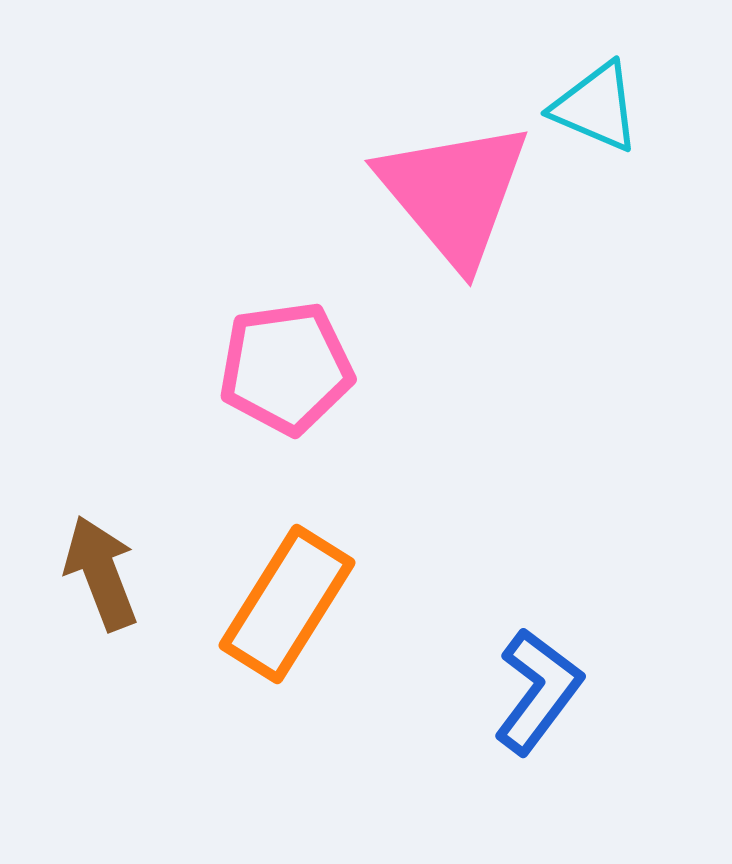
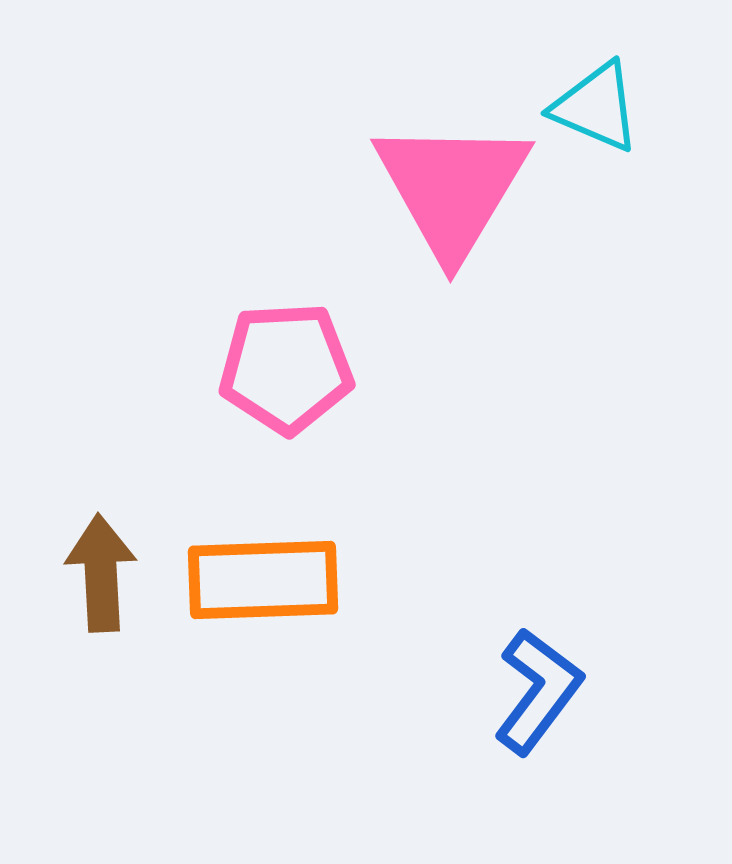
pink triangle: moved 2 px left, 5 px up; rotated 11 degrees clockwise
pink pentagon: rotated 5 degrees clockwise
brown arrow: rotated 18 degrees clockwise
orange rectangle: moved 24 px left, 24 px up; rotated 56 degrees clockwise
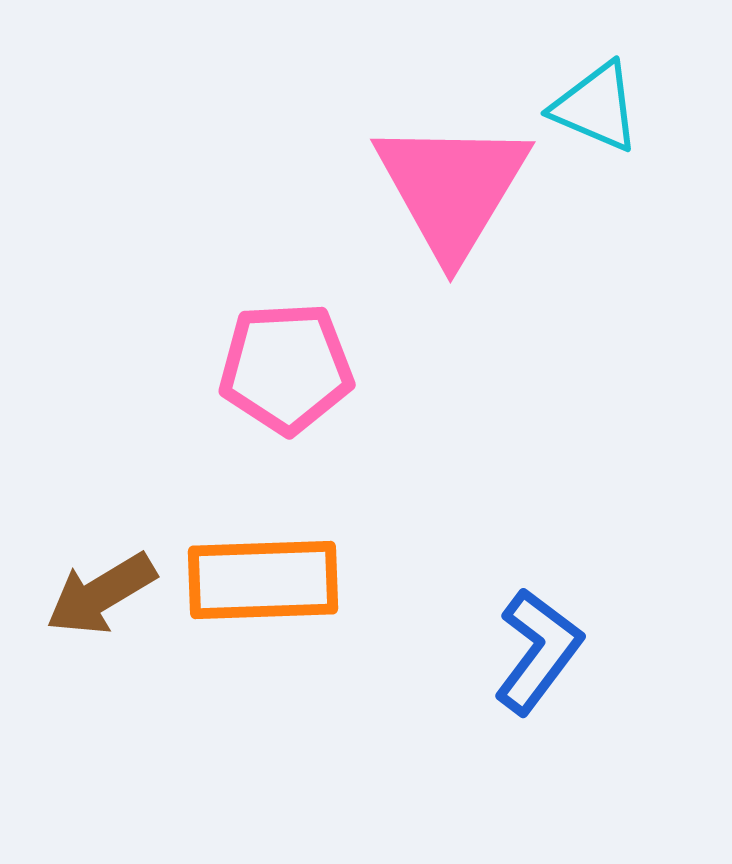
brown arrow: moved 21 px down; rotated 118 degrees counterclockwise
blue L-shape: moved 40 px up
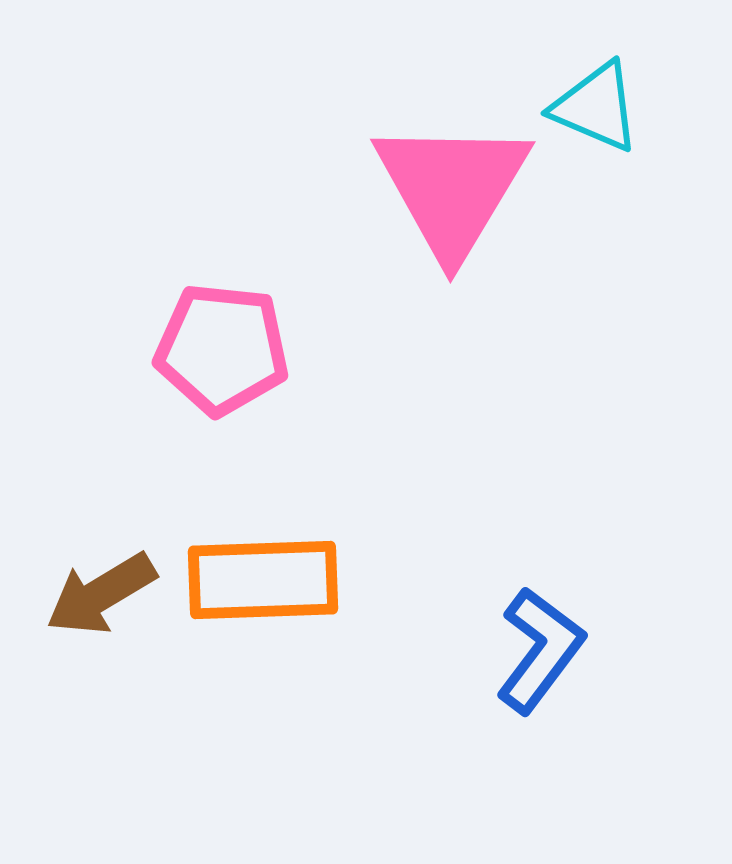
pink pentagon: moved 64 px left, 19 px up; rotated 9 degrees clockwise
blue L-shape: moved 2 px right, 1 px up
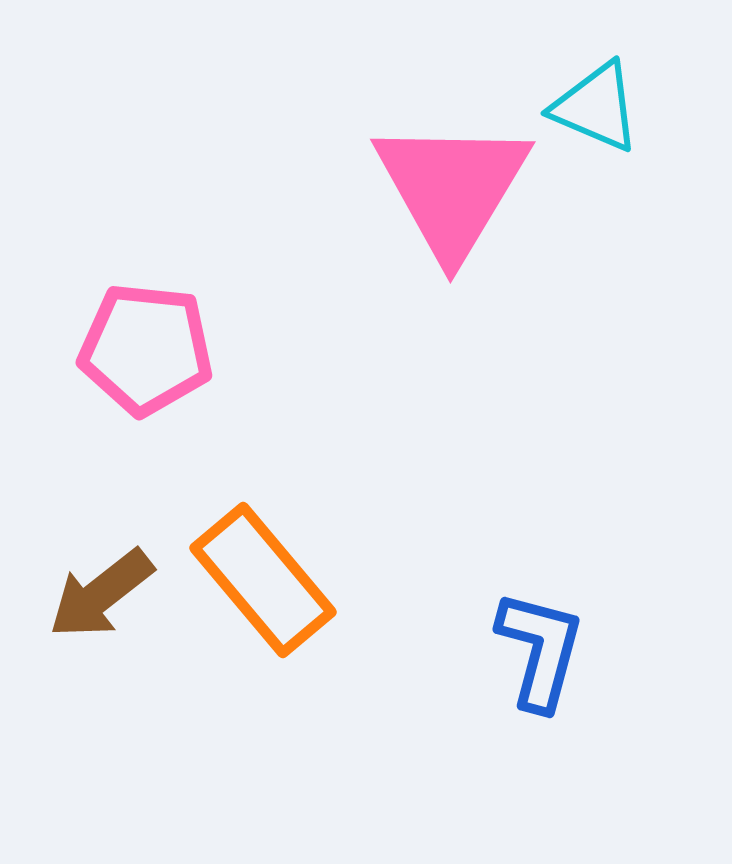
pink pentagon: moved 76 px left
orange rectangle: rotated 52 degrees clockwise
brown arrow: rotated 7 degrees counterclockwise
blue L-shape: rotated 22 degrees counterclockwise
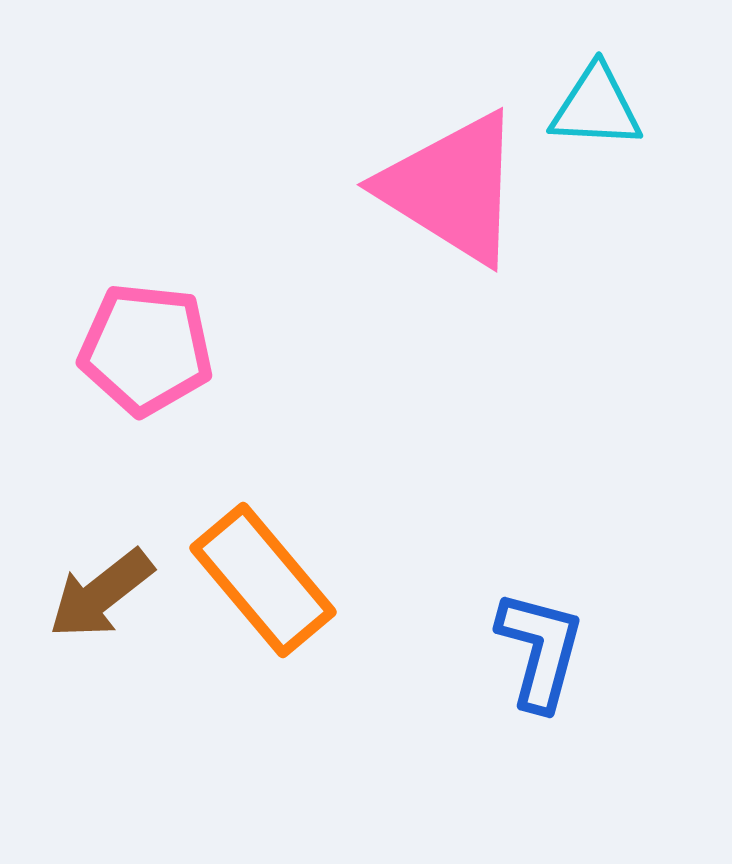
cyan triangle: rotated 20 degrees counterclockwise
pink triangle: rotated 29 degrees counterclockwise
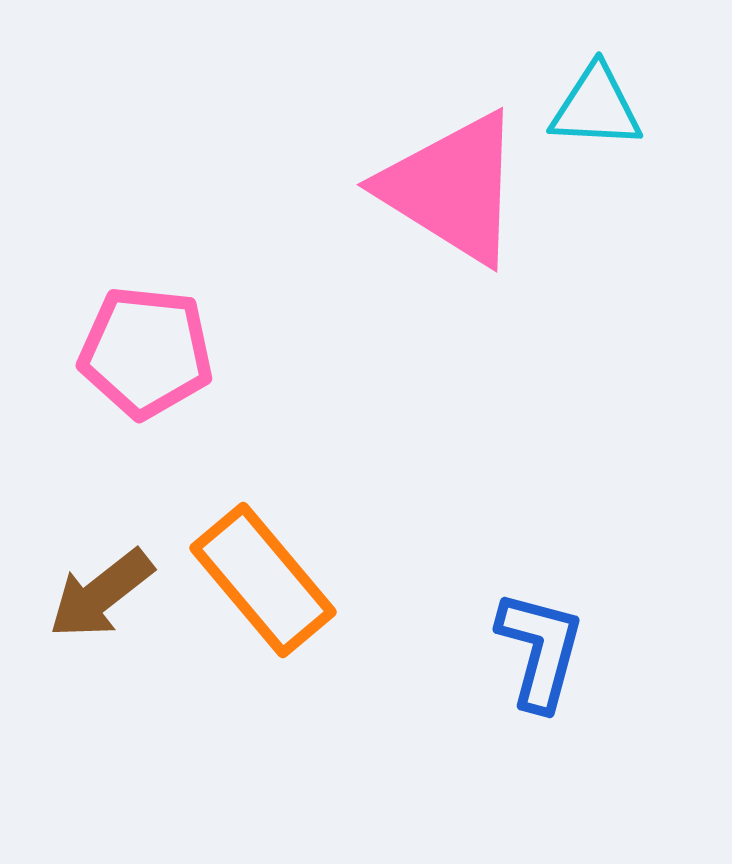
pink pentagon: moved 3 px down
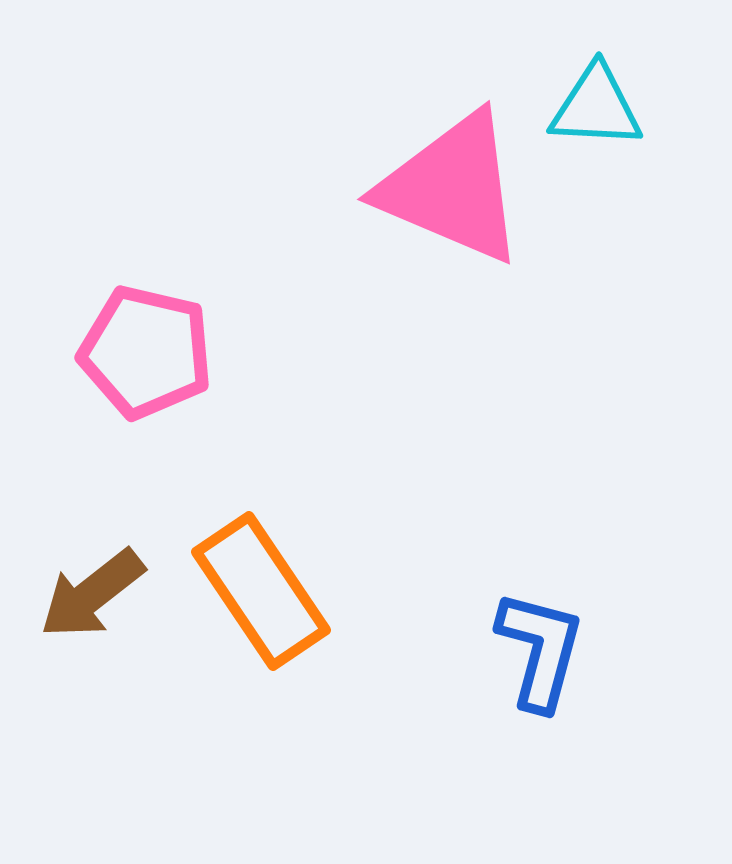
pink triangle: rotated 9 degrees counterclockwise
pink pentagon: rotated 7 degrees clockwise
orange rectangle: moved 2 px left, 11 px down; rotated 6 degrees clockwise
brown arrow: moved 9 px left
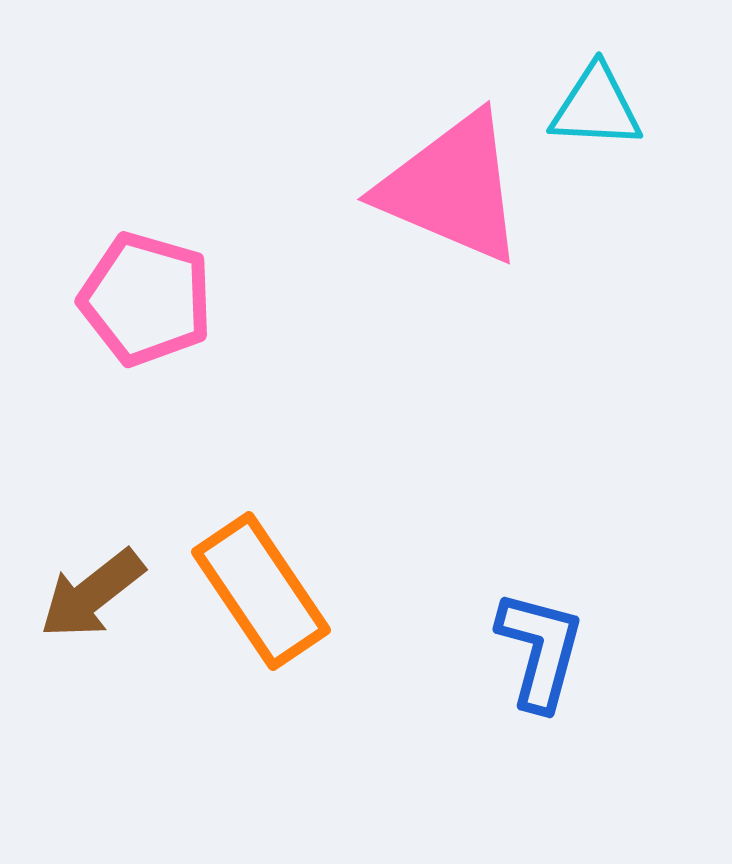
pink pentagon: moved 53 px up; rotated 3 degrees clockwise
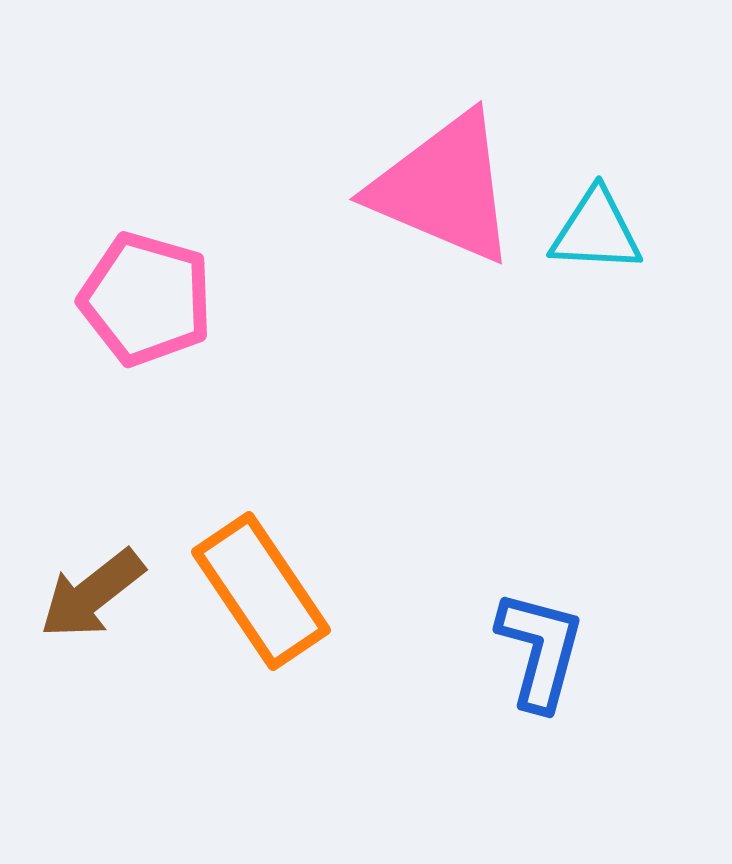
cyan triangle: moved 124 px down
pink triangle: moved 8 px left
